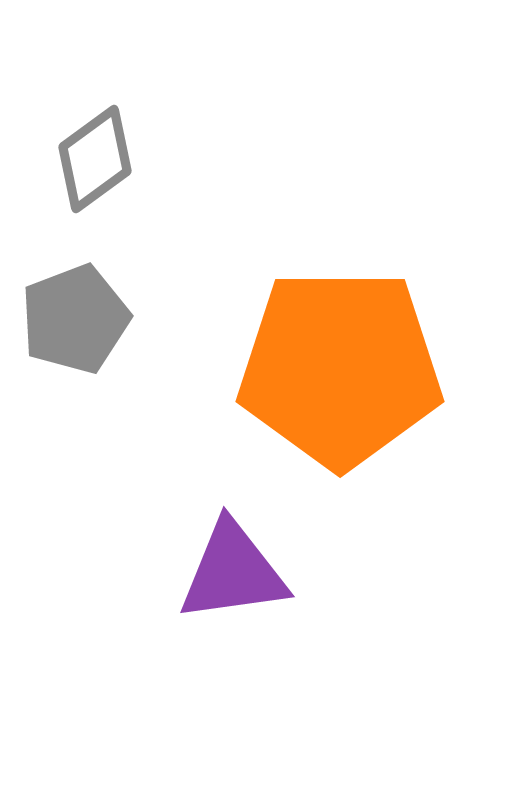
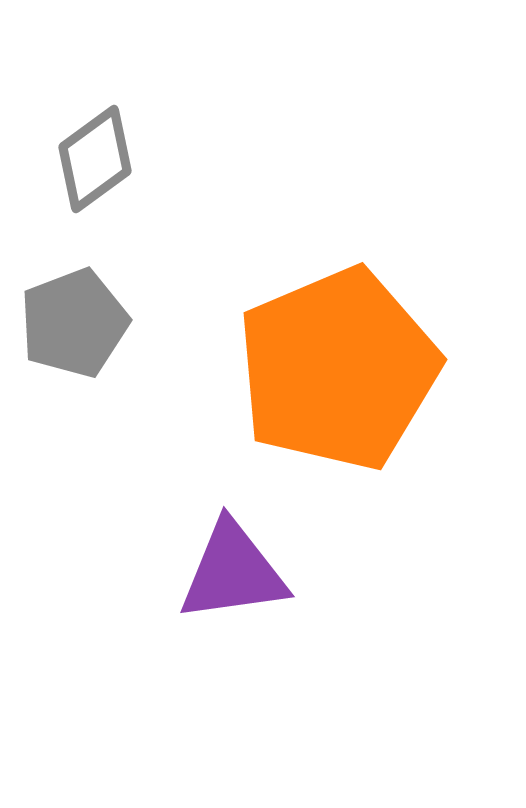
gray pentagon: moved 1 px left, 4 px down
orange pentagon: moved 2 px left, 1 px down; rotated 23 degrees counterclockwise
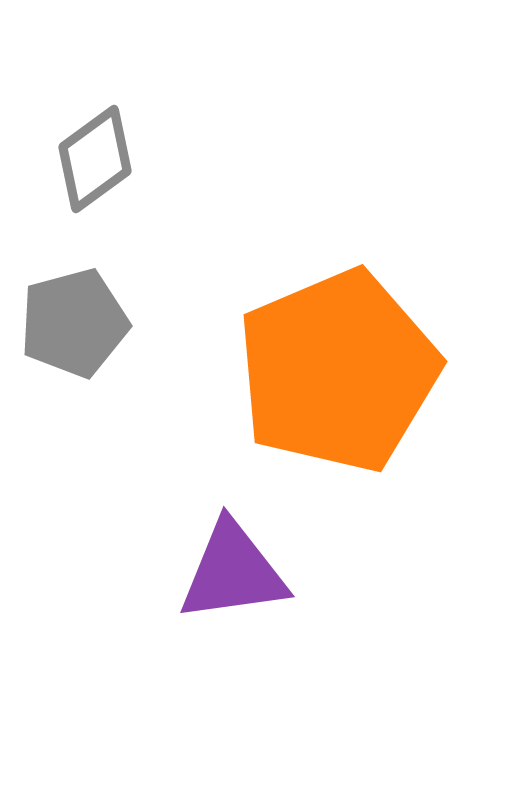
gray pentagon: rotated 6 degrees clockwise
orange pentagon: moved 2 px down
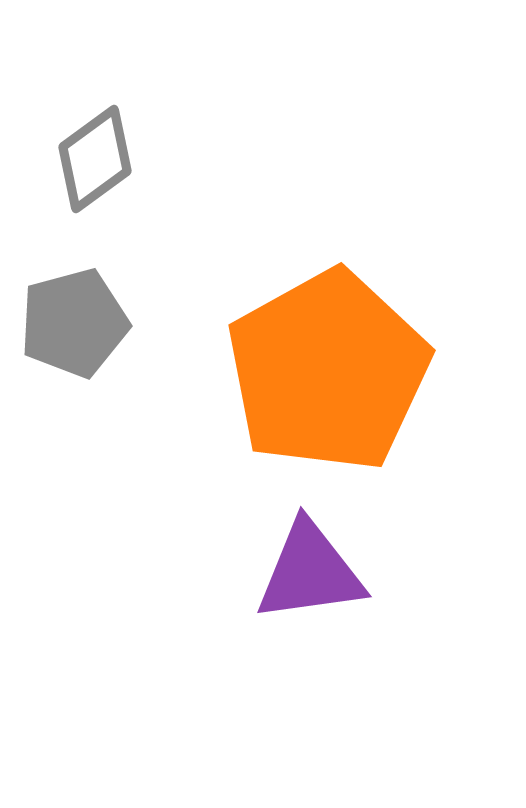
orange pentagon: moved 10 px left; rotated 6 degrees counterclockwise
purple triangle: moved 77 px right
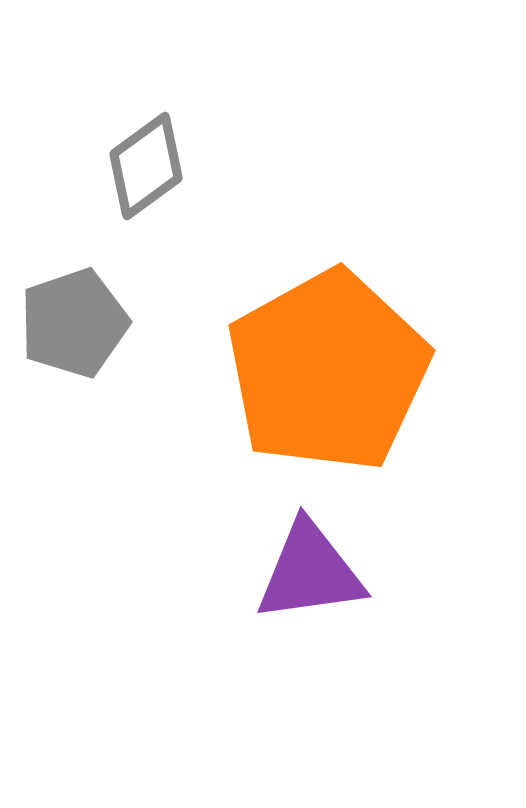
gray diamond: moved 51 px right, 7 px down
gray pentagon: rotated 4 degrees counterclockwise
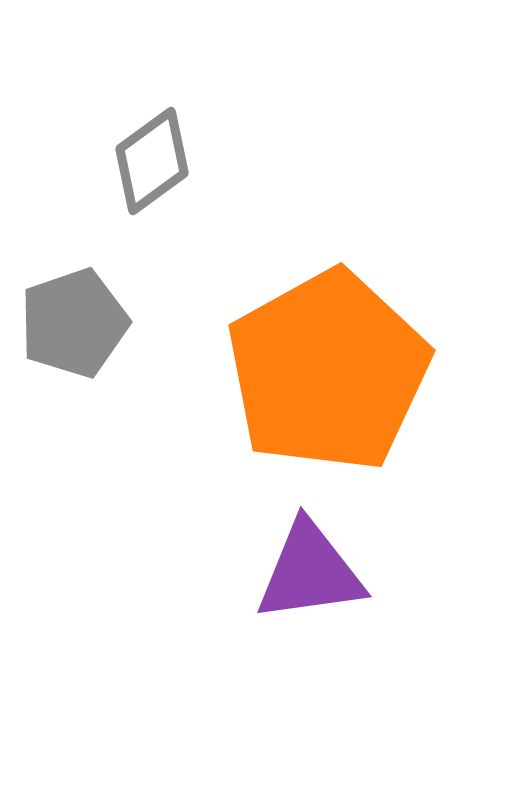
gray diamond: moved 6 px right, 5 px up
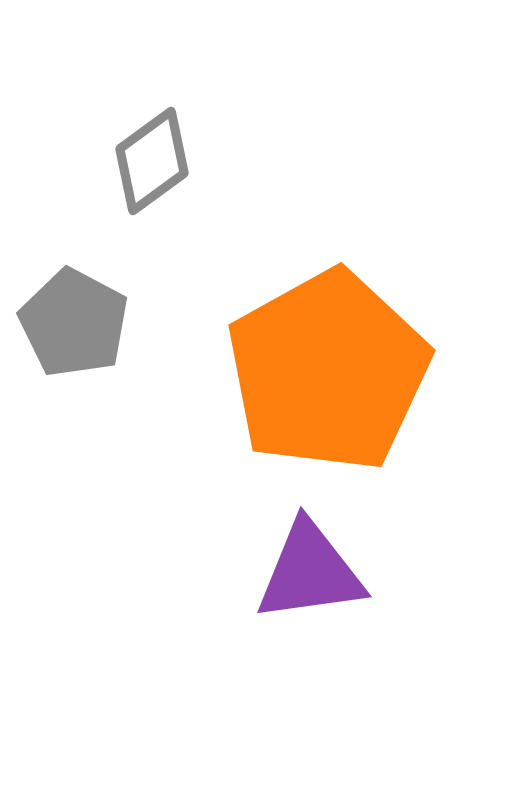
gray pentagon: rotated 25 degrees counterclockwise
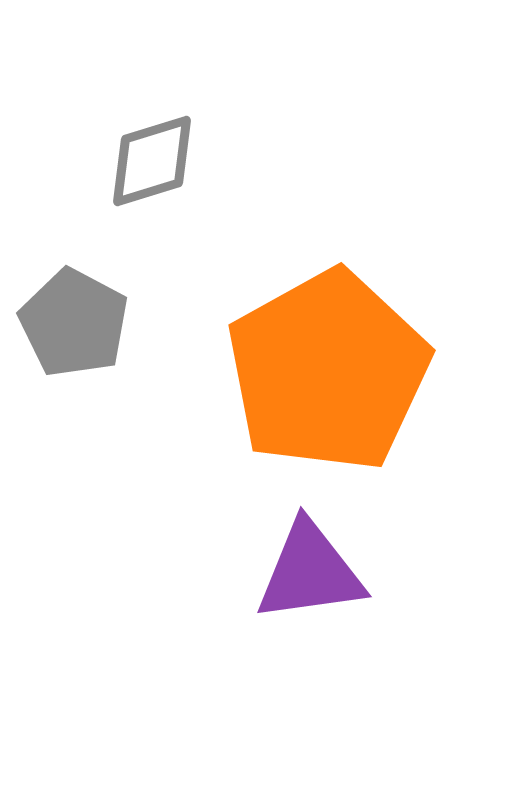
gray diamond: rotated 19 degrees clockwise
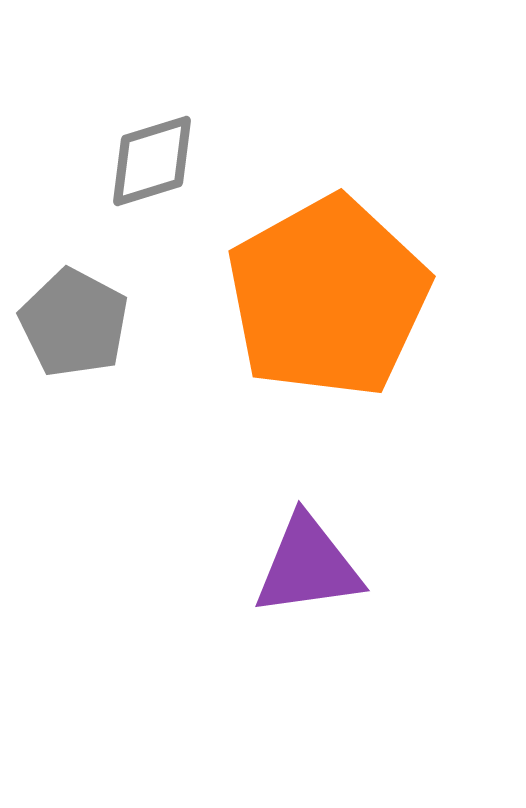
orange pentagon: moved 74 px up
purple triangle: moved 2 px left, 6 px up
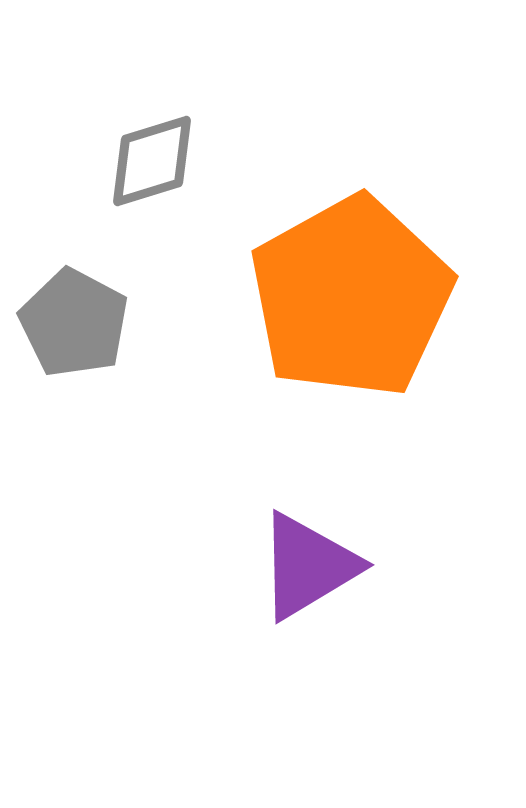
orange pentagon: moved 23 px right
purple triangle: rotated 23 degrees counterclockwise
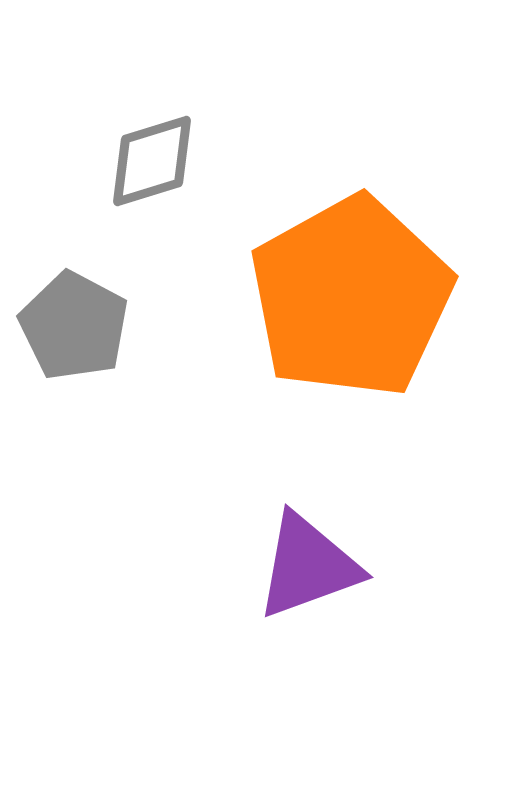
gray pentagon: moved 3 px down
purple triangle: rotated 11 degrees clockwise
